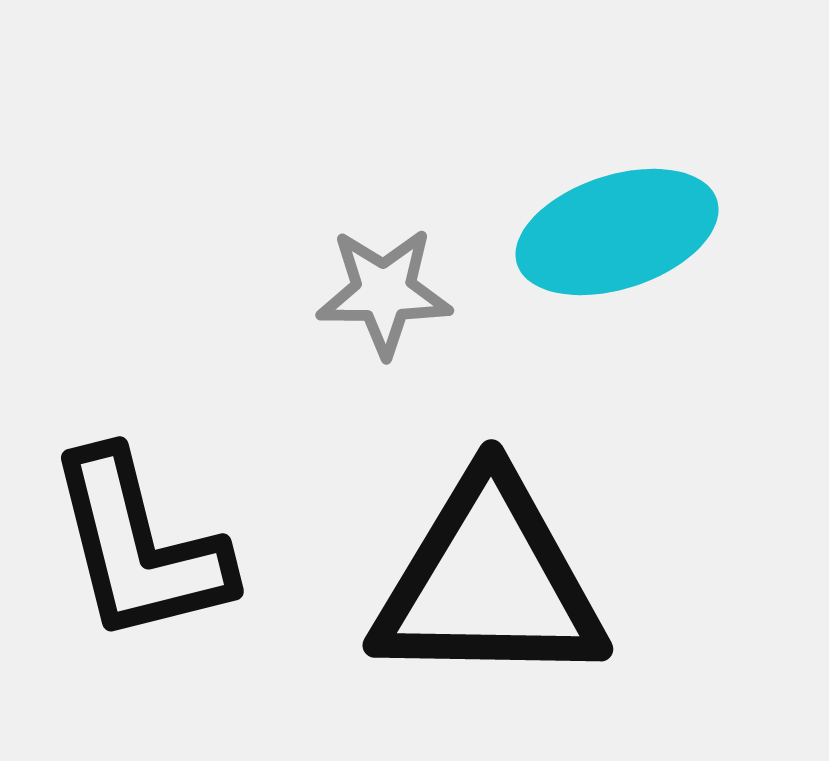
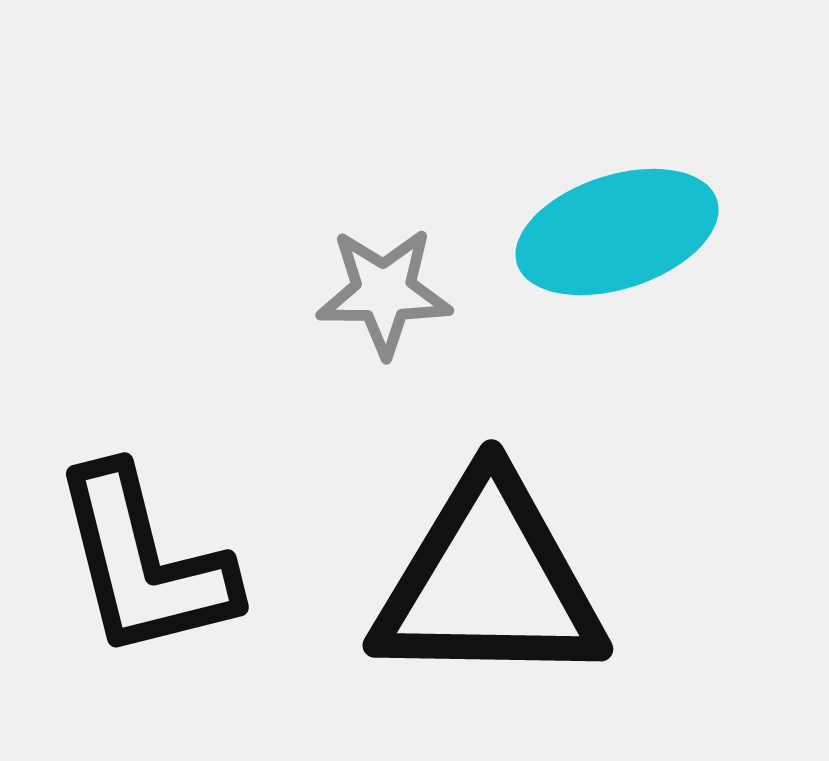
black L-shape: moved 5 px right, 16 px down
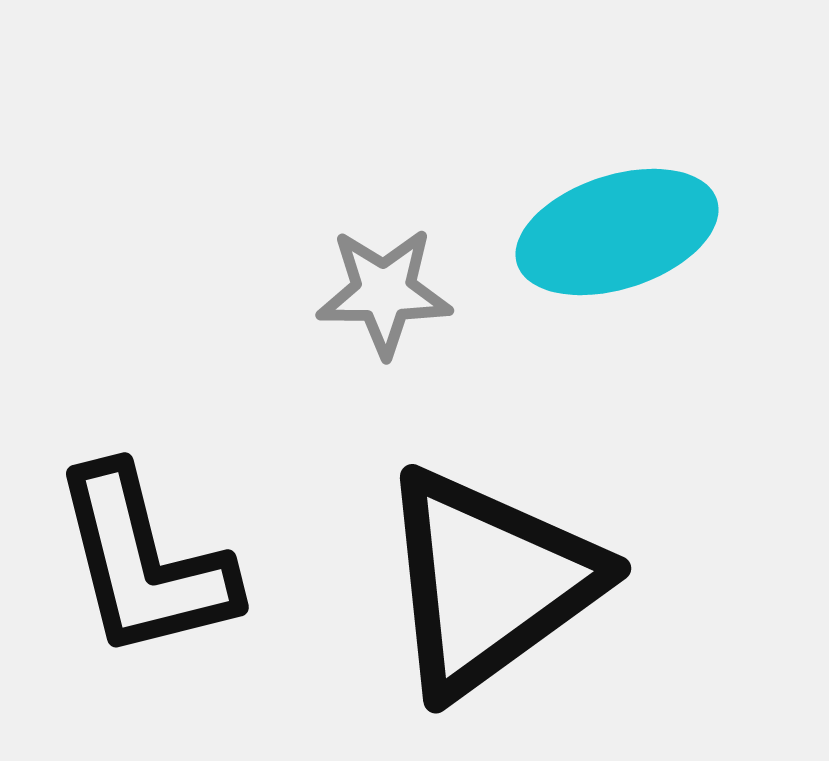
black triangle: rotated 37 degrees counterclockwise
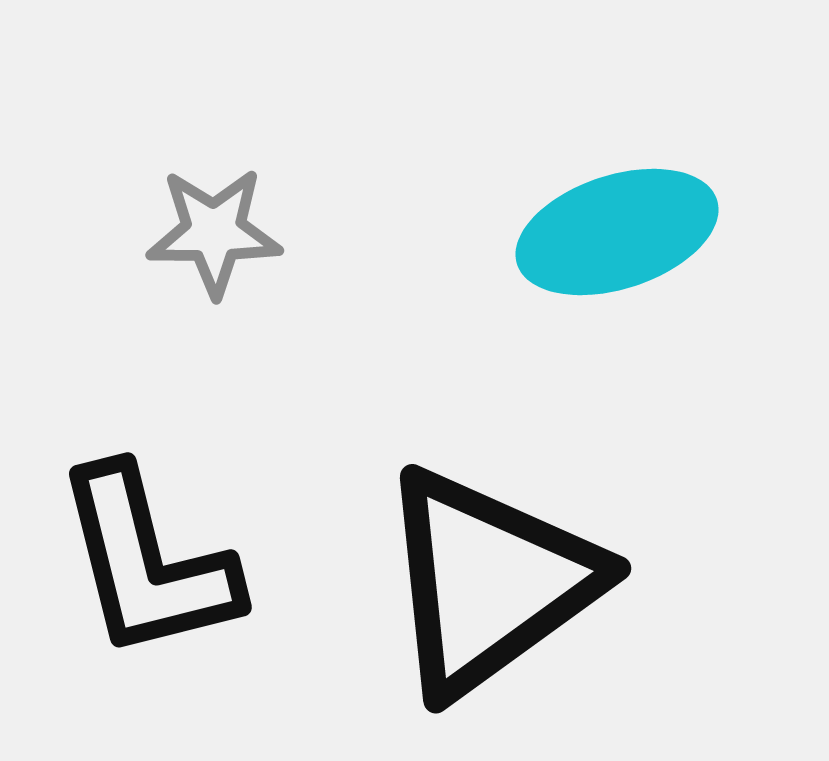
gray star: moved 170 px left, 60 px up
black L-shape: moved 3 px right
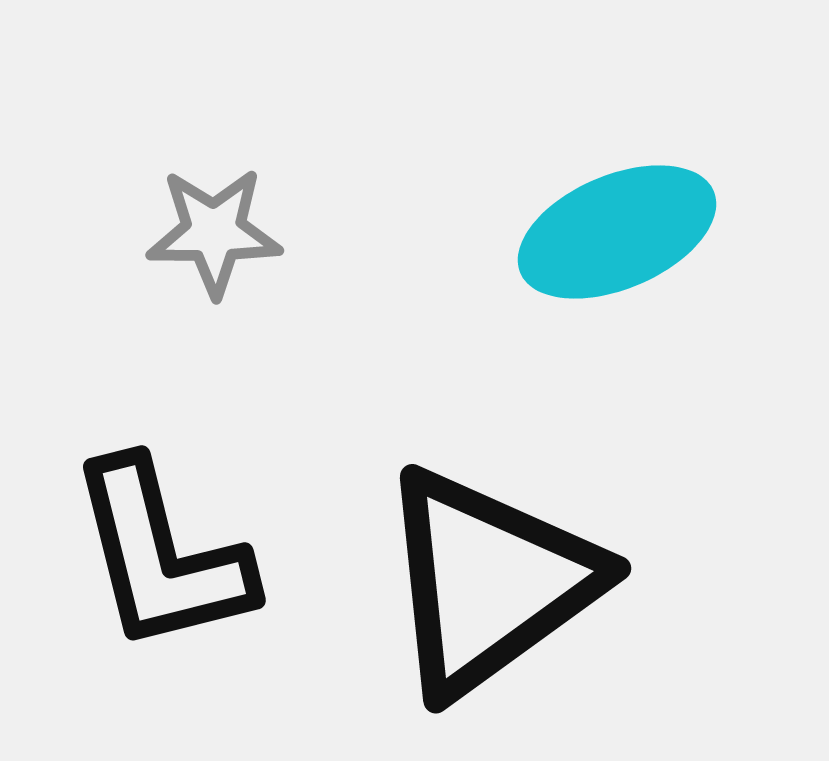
cyan ellipse: rotated 5 degrees counterclockwise
black L-shape: moved 14 px right, 7 px up
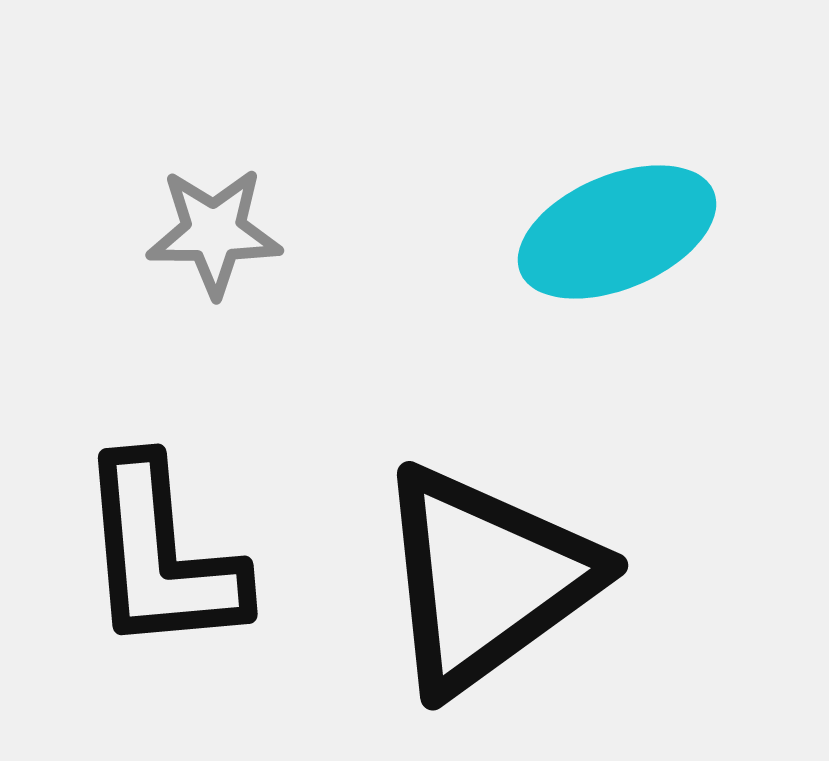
black L-shape: rotated 9 degrees clockwise
black triangle: moved 3 px left, 3 px up
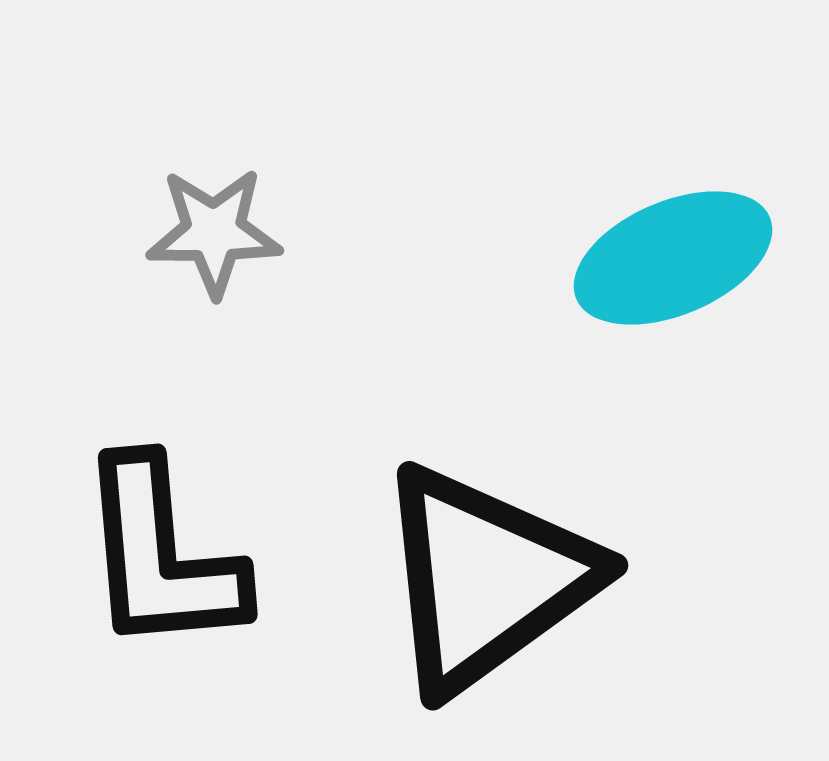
cyan ellipse: moved 56 px right, 26 px down
